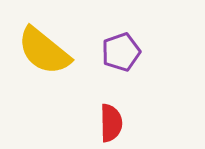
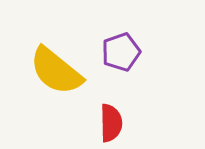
yellow semicircle: moved 12 px right, 20 px down
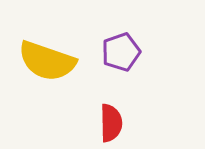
yellow semicircle: moved 9 px left, 10 px up; rotated 20 degrees counterclockwise
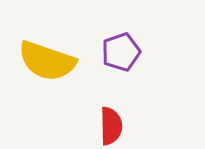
red semicircle: moved 3 px down
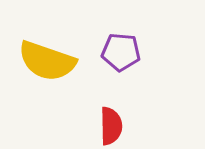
purple pentagon: rotated 24 degrees clockwise
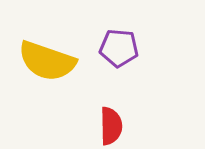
purple pentagon: moved 2 px left, 4 px up
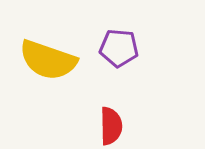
yellow semicircle: moved 1 px right, 1 px up
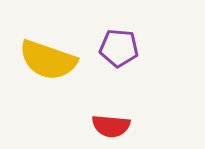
red semicircle: rotated 96 degrees clockwise
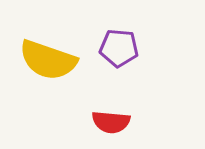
red semicircle: moved 4 px up
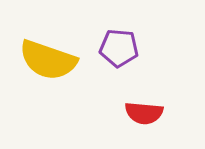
red semicircle: moved 33 px right, 9 px up
